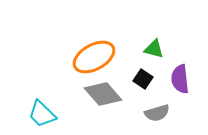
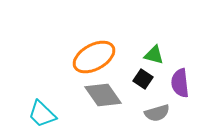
green triangle: moved 6 px down
purple semicircle: moved 4 px down
gray diamond: moved 1 px down; rotated 6 degrees clockwise
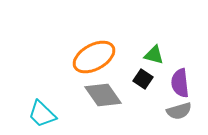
gray semicircle: moved 22 px right, 2 px up
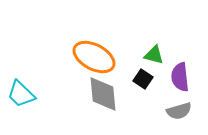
orange ellipse: rotated 57 degrees clockwise
purple semicircle: moved 6 px up
gray diamond: moved 1 px up; rotated 30 degrees clockwise
cyan trapezoid: moved 21 px left, 20 px up
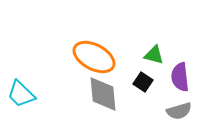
black square: moved 3 px down
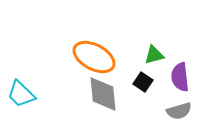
green triangle: rotated 30 degrees counterclockwise
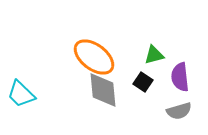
orange ellipse: rotated 9 degrees clockwise
gray diamond: moved 4 px up
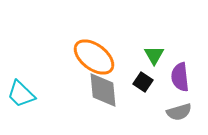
green triangle: rotated 45 degrees counterclockwise
gray semicircle: moved 1 px down
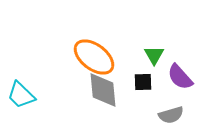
purple semicircle: rotated 36 degrees counterclockwise
black square: rotated 36 degrees counterclockwise
cyan trapezoid: moved 1 px down
gray semicircle: moved 8 px left, 3 px down
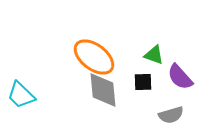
green triangle: rotated 40 degrees counterclockwise
